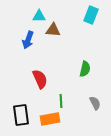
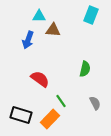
red semicircle: rotated 30 degrees counterclockwise
green line: rotated 32 degrees counterclockwise
black rectangle: rotated 65 degrees counterclockwise
orange rectangle: rotated 36 degrees counterclockwise
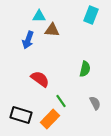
brown triangle: moved 1 px left
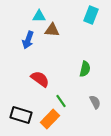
gray semicircle: moved 1 px up
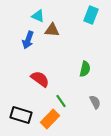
cyan triangle: moved 1 px left; rotated 24 degrees clockwise
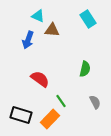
cyan rectangle: moved 3 px left, 4 px down; rotated 54 degrees counterclockwise
